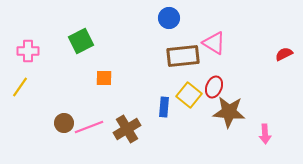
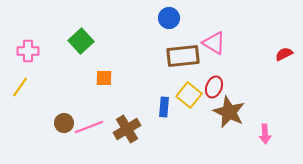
green square: rotated 15 degrees counterclockwise
brown star: rotated 20 degrees clockwise
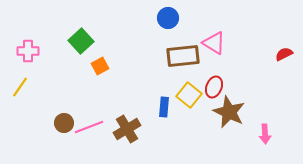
blue circle: moved 1 px left
orange square: moved 4 px left, 12 px up; rotated 30 degrees counterclockwise
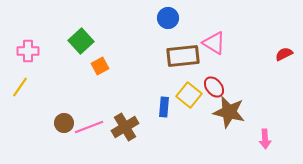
red ellipse: rotated 60 degrees counterclockwise
brown star: rotated 12 degrees counterclockwise
brown cross: moved 2 px left, 2 px up
pink arrow: moved 5 px down
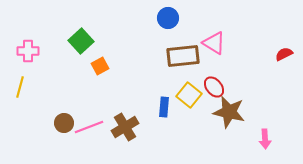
yellow line: rotated 20 degrees counterclockwise
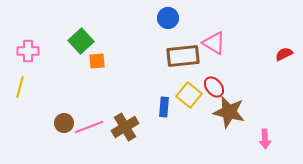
orange square: moved 3 px left, 5 px up; rotated 24 degrees clockwise
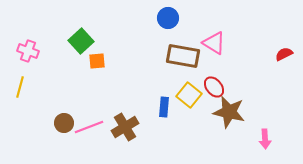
pink cross: rotated 20 degrees clockwise
brown rectangle: rotated 16 degrees clockwise
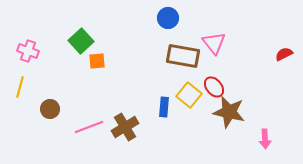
pink triangle: rotated 20 degrees clockwise
brown circle: moved 14 px left, 14 px up
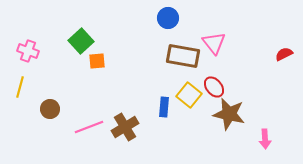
brown star: moved 2 px down
